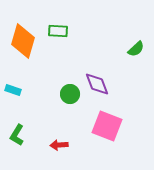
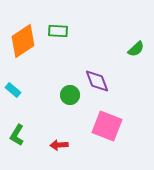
orange diamond: rotated 40 degrees clockwise
purple diamond: moved 3 px up
cyan rectangle: rotated 21 degrees clockwise
green circle: moved 1 px down
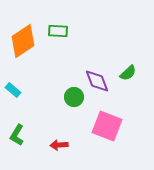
green semicircle: moved 8 px left, 24 px down
green circle: moved 4 px right, 2 px down
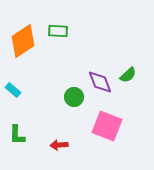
green semicircle: moved 2 px down
purple diamond: moved 3 px right, 1 px down
green L-shape: rotated 30 degrees counterclockwise
